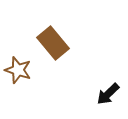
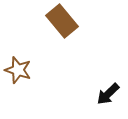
brown rectangle: moved 9 px right, 22 px up
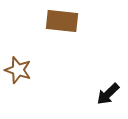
brown rectangle: rotated 44 degrees counterclockwise
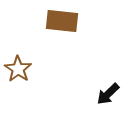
brown star: moved 1 px up; rotated 16 degrees clockwise
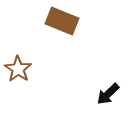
brown rectangle: rotated 16 degrees clockwise
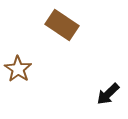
brown rectangle: moved 4 px down; rotated 12 degrees clockwise
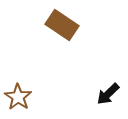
brown star: moved 28 px down
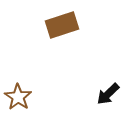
brown rectangle: rotated 52 degrees counterclockwise
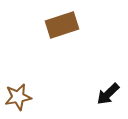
brown star: rotated 28 degrees clockwise
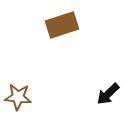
brown star: rotated 16 degrees clockwise
